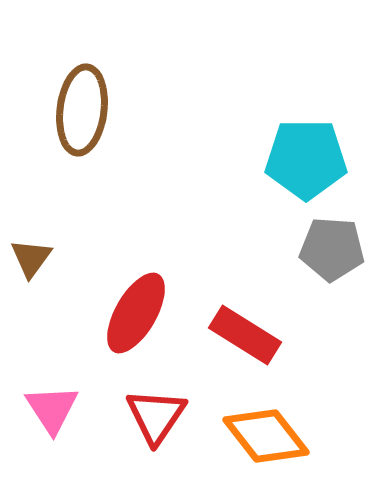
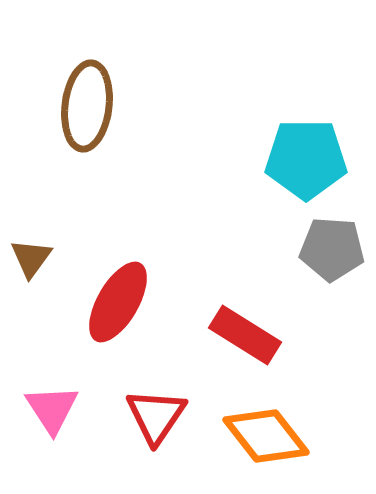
brown ellipse: moved 5 px right, 4 px up
red ellipse: moved 18 px left, 11 px up
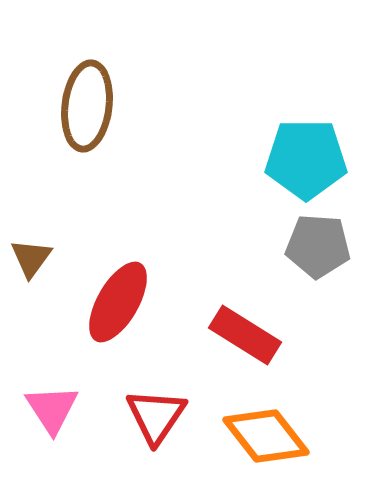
gray pentagon: moved 14 px left, 3 px up
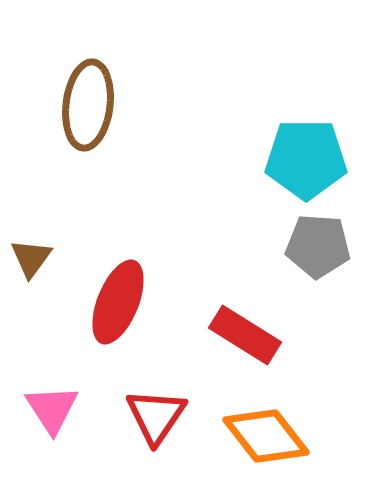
brown ellipse: moved 1 px right, 1 px up
red ellipse: rotated 8 degrees counterclockwise
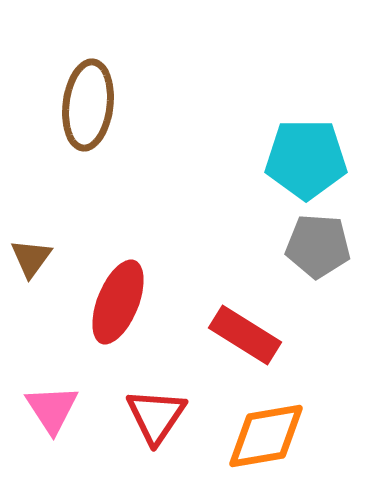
orange diamond: rotated 62 degrees counterclockwise
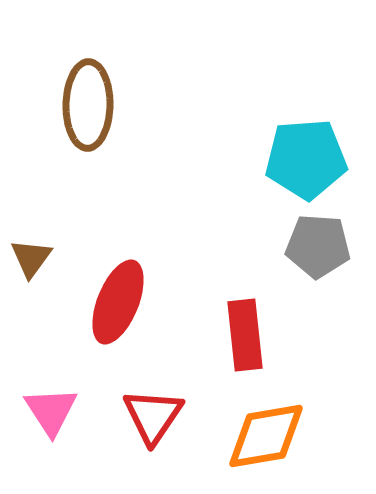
brown ellipse: rotated 6 degrees counterclockwise
cyan pentagon: rotated 4 degrees counterclockwise
red rectangle: rotated 52 degrees clockwise
pink triangle: moved 1 px left, 2 px down
red triangle: moved 3 px left
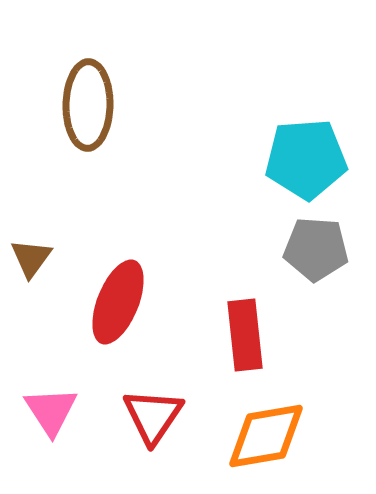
gray pentagon: moved 2 px left, 3 px down
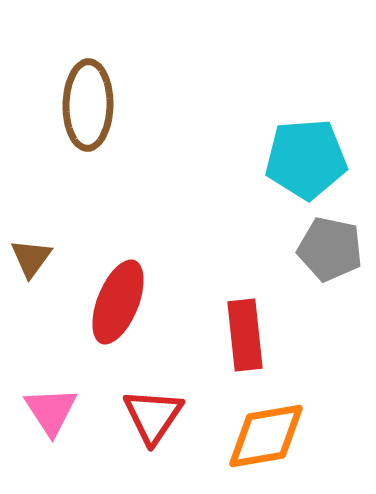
gray pentagon: moved 14 px right; rotated 8 degrees clockwise
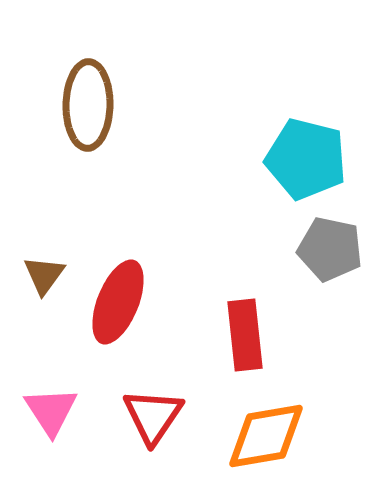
cyan pentagon: rotated 18 degrees clockwise
brown triangle: moved 13 px right, 17 px down
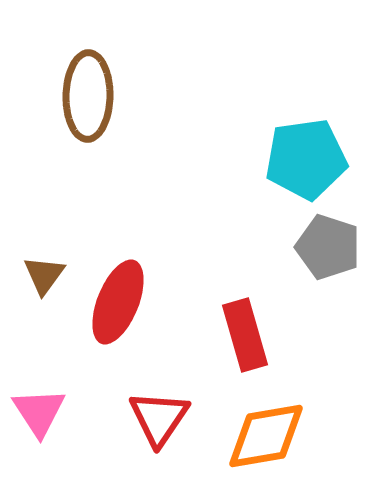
brown ellipse: moved 9 px up
cyan pentagon: rotated 22 degrees counterclockwise
gray pentagon: moved 2 px left, 2 px up; rotated 6 degrees clockwise
red rectangle: rotated 10 degrees counterclockwise
pink triangle: moved 12 px left, 1 px down
red triangle: moved 6 px right, 2 px down
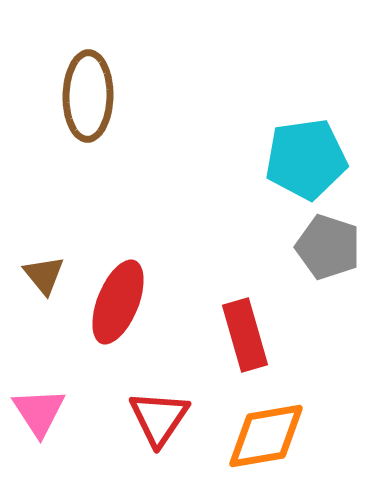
brown triangle: rotated 15 degrees counterclockwise
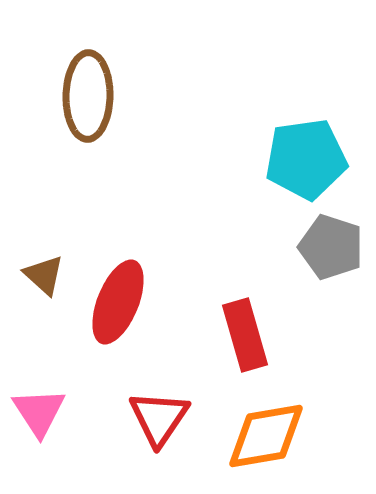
gray pentagon: moved 3 px right
brown triangle: rotated 9 degrees counterclockwise
